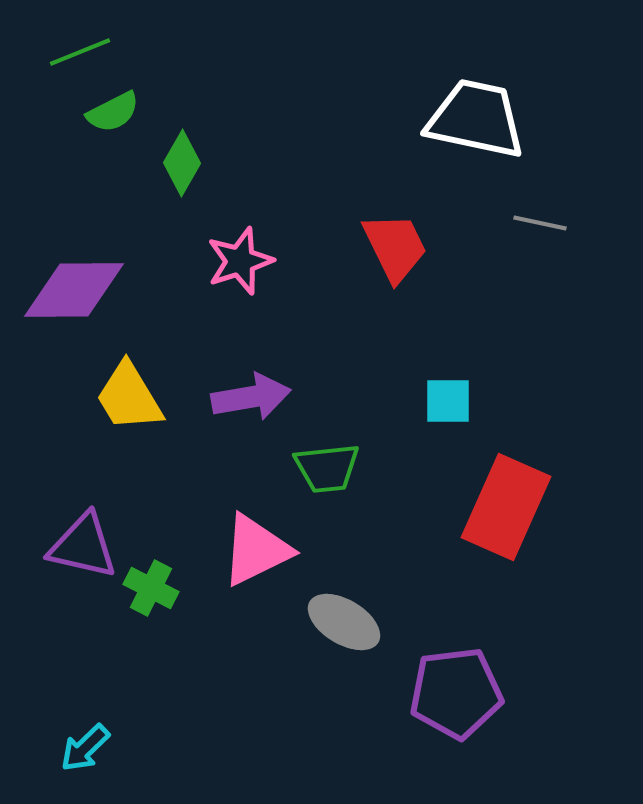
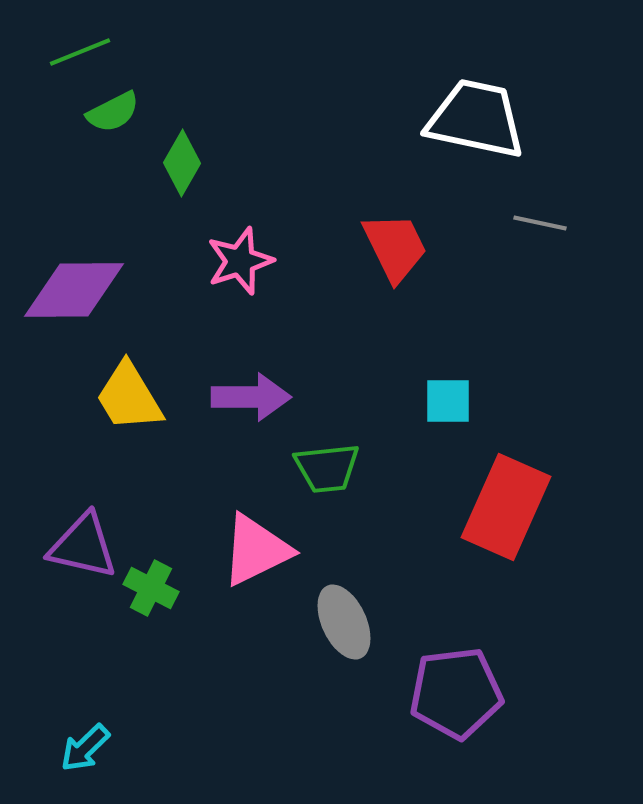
purple arrow: rotated 10 degrees clockwise
gray ellipse: rotated 34 degrees clockwise
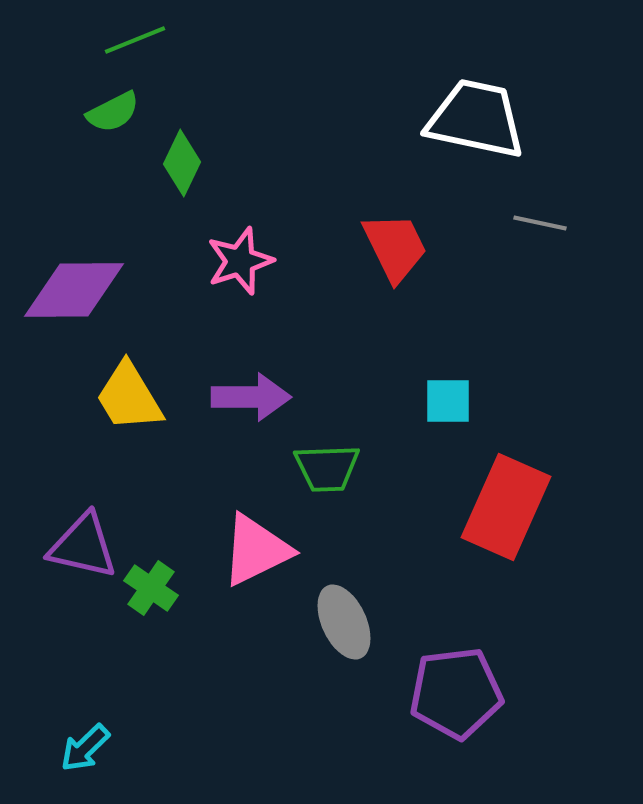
green line: moved 55 px right, 12 px up
green diamond: rotated 4 degrees counterclockwise
green trapezoid: rotated 4 degrees clockwise
green cross: rotated 8 degrees clockwise
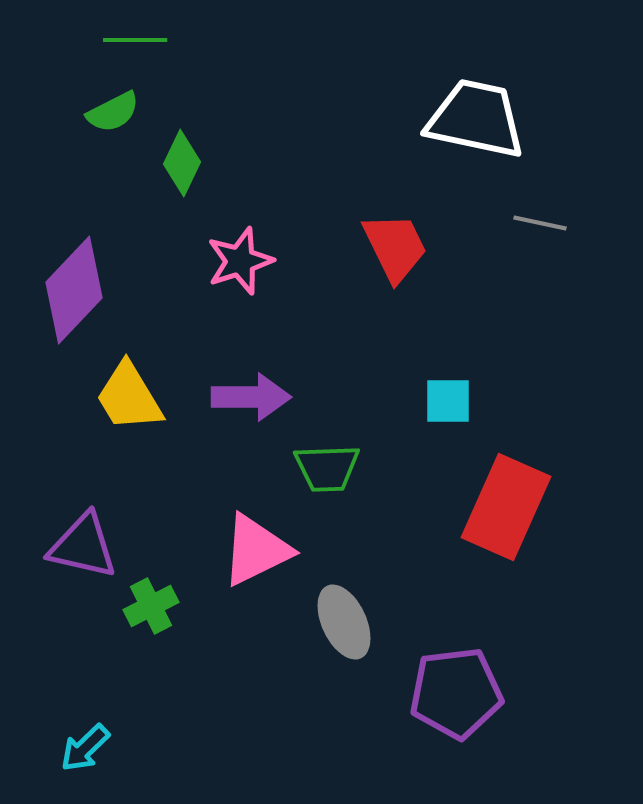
green line: rotated 22 degrees clockwise
purple diamond: rotated 46 degrees counterclockwise
green cross: moved 18 px down; rotated 28 degrees clockwise
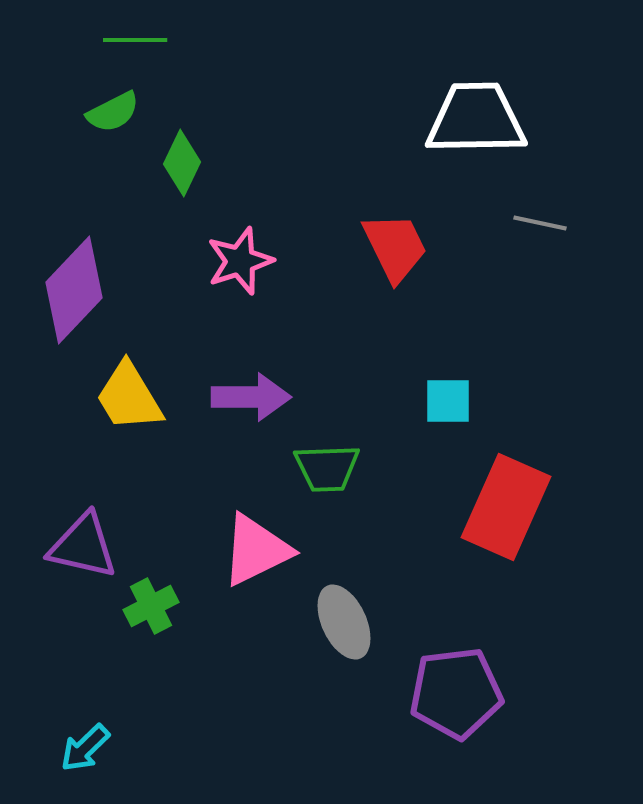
white trapezoid: rotated 13 degrees counterclockwise
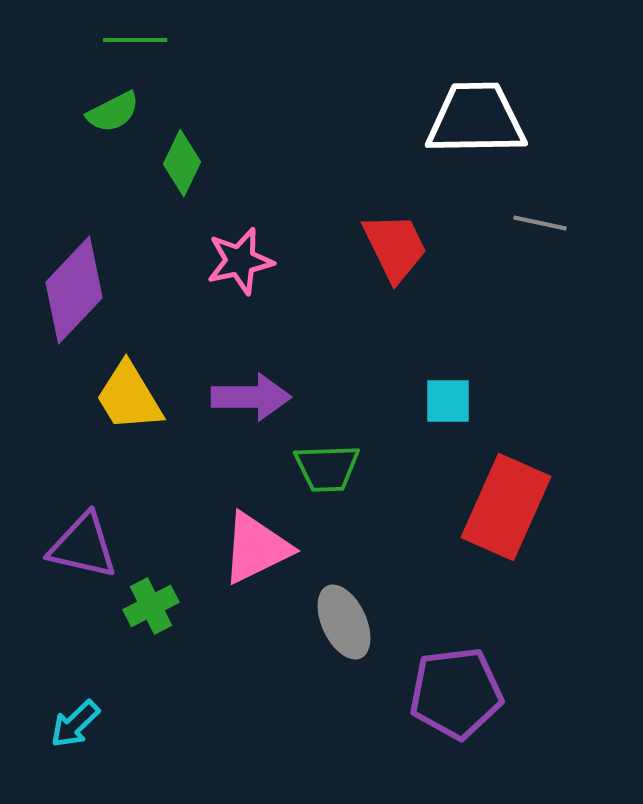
pink star: rotated 6 degrees clockwise
pink triangle: moved 2 px up
cyan arrow: moved 10 px left, 24 px up
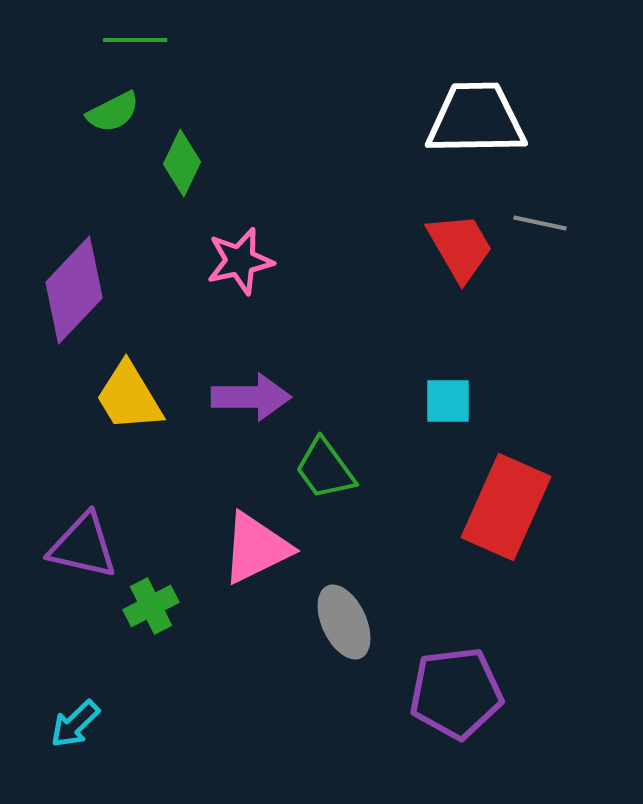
red trapezoid: moved 65 px right; rotated 4 degrees counterclockwise
green trapezoid: moved 2 px left, 1 px down; rotated 56 degrees clockwise
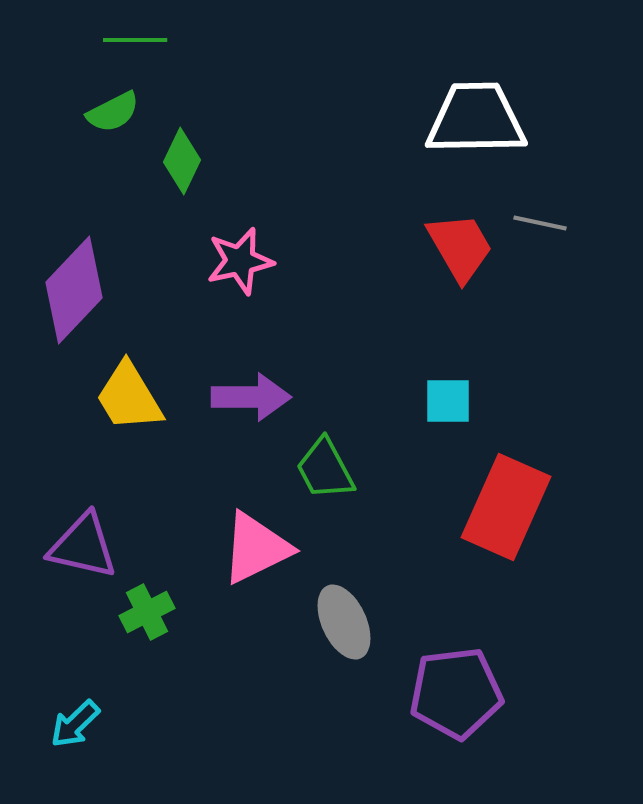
green diamond: moved 2 px up
green trapezoid: rotated 8 degrees clockwise
green cross: moved 4 px left, 6 px down
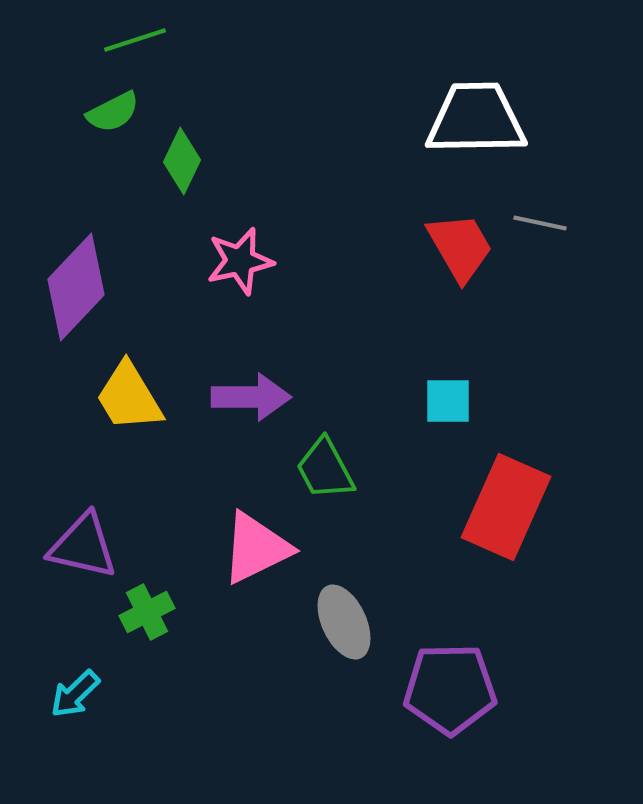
green line: rotated 18 degrees counterclockwise
purple diamond: moved 2 px right, 3 px up
purple pentagon: moved 6 px left, 4 px up; rotated 6 degrees clockwise
cyan arrow: moved 30 px up
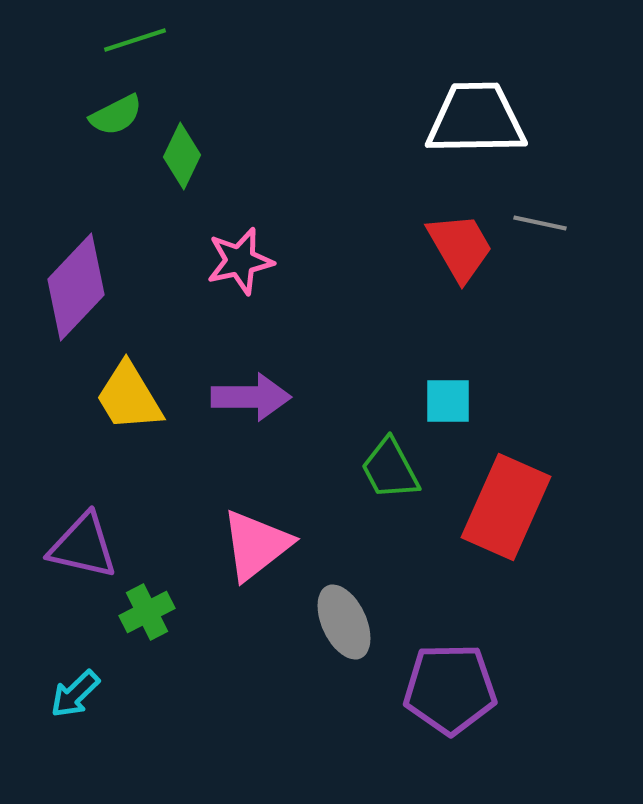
green semicircle: moved 3 px right, 3 px down
green diamond: moved 5 px up
green trapezoid: moved 65 px right
pink triangle: moved 3 px up; rotated 12 degrees counterclockwise
